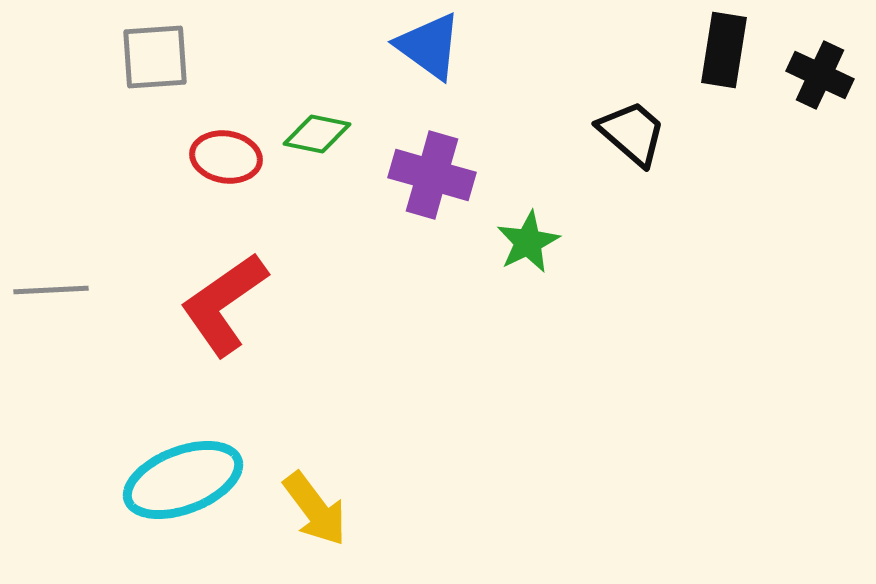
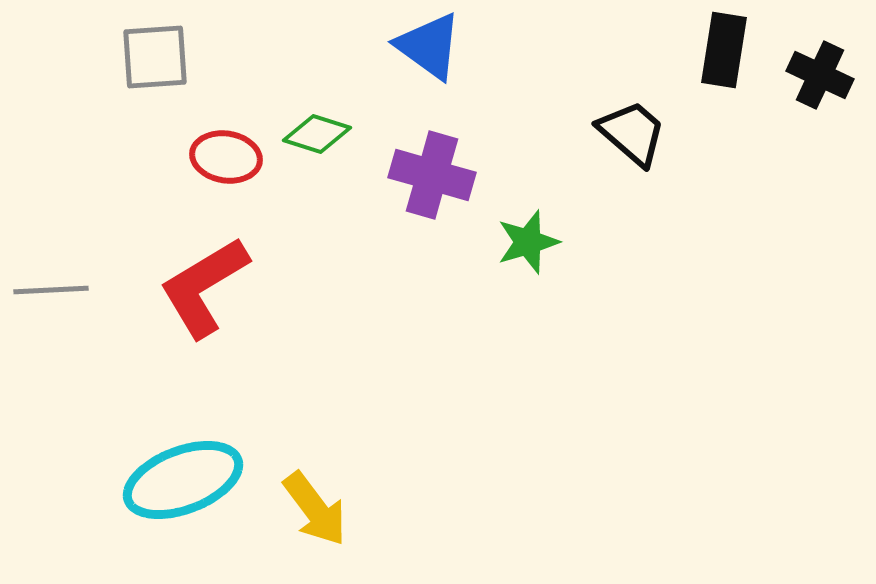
green diamond: rotated 6 degrees clockwise
green star: rotated 10 degrees clockwise
red L-shape: moved 20 px left, 17 px up; rotated 4 degrees clockwise
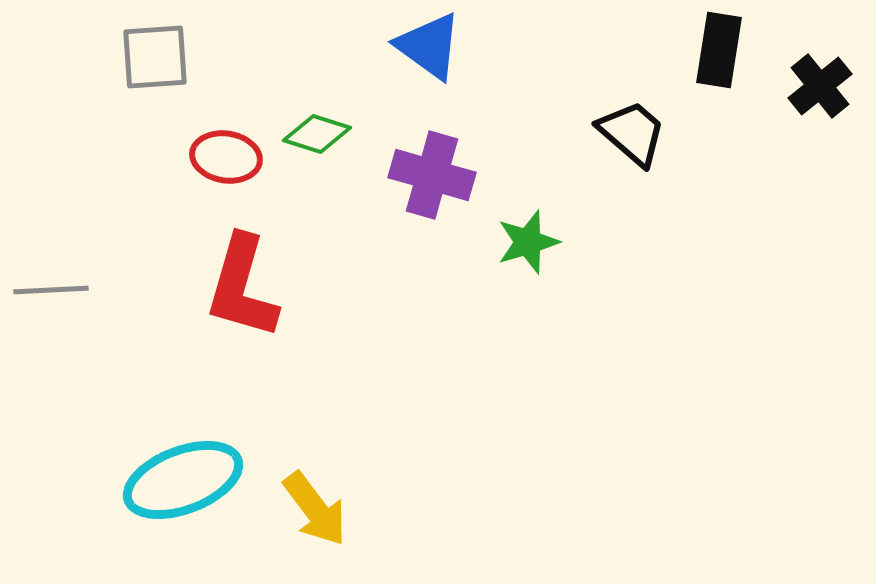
black rectangle: moved 5 px left
black cross: moved 11 px down; rotated 26 degrees clockwise
red L-shape: moved 38 px right; rotated 43 degrees counterclockwise
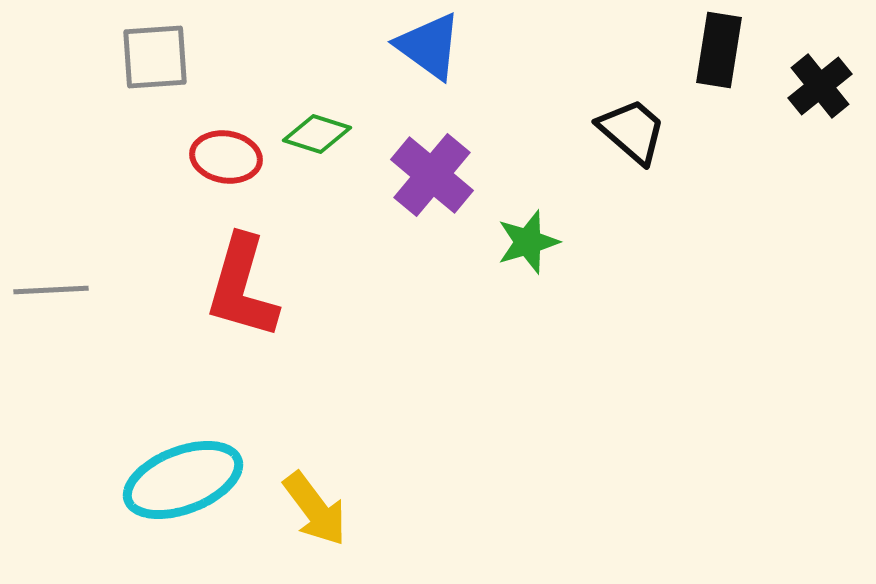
black trapezoid: moved 2 px up
purple cross: rotated 24 degrees clockwise
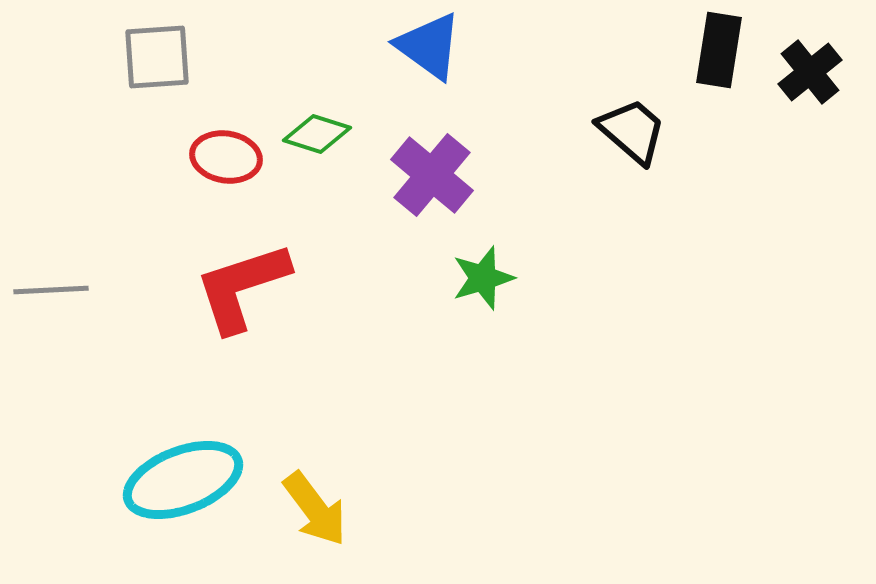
gray square: moved 2 px right
black cross: moved 10 px left, 14 px up
green star: moved 45 px left, 36 px down
red L-shape: rotated 56 degrees clockwise
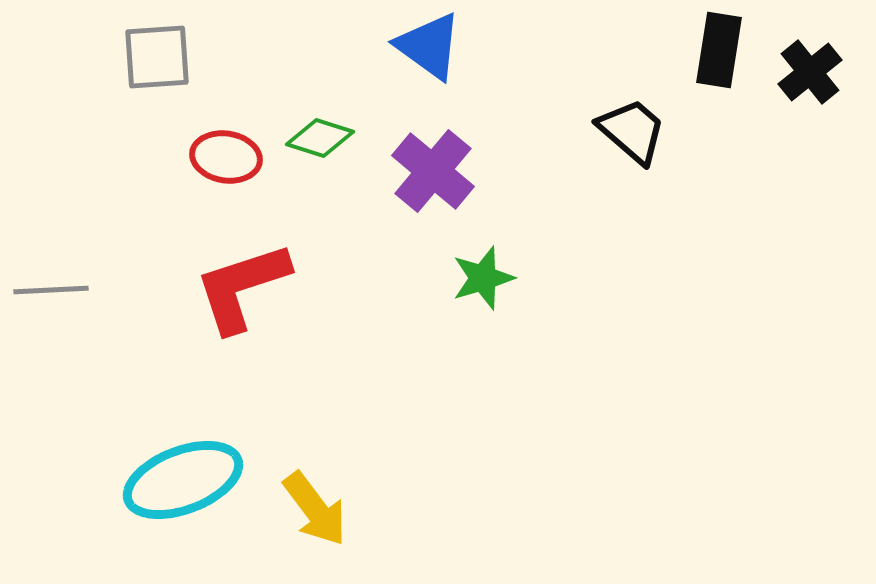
green diamond: moved 3 px right, 4 px down
purple cross: moved 1 px right, 4 px up
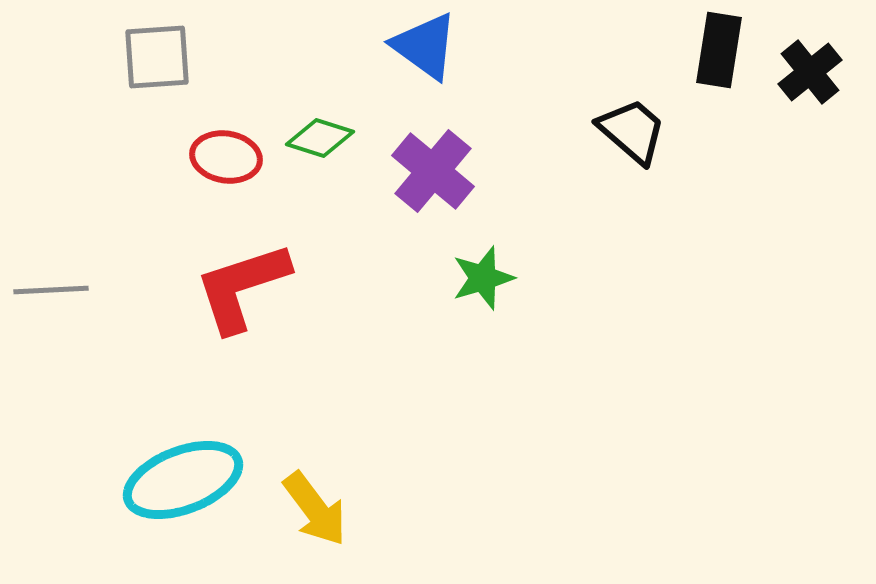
blue triangle: moved 4 px left
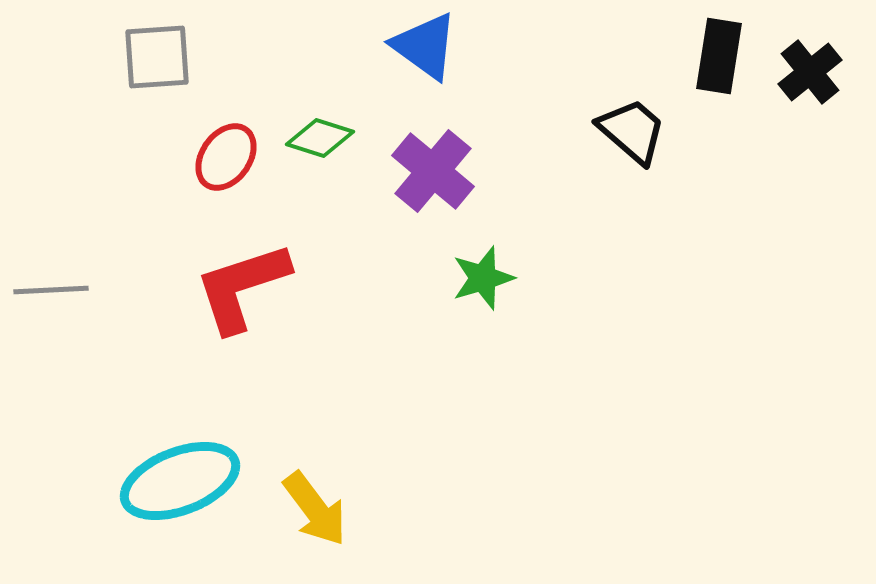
black rectangle: moved 6 px down
red ellipse: rotated 64 degrees counterclockwise
cyan ellipse: moved 3 px left, 1 px down
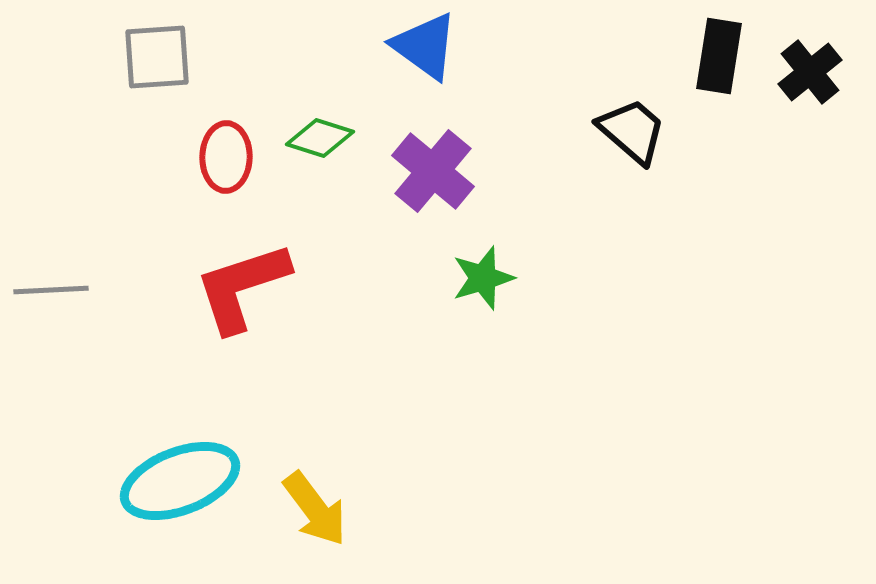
red ellipse: rotated 34 degrees counterclockwise
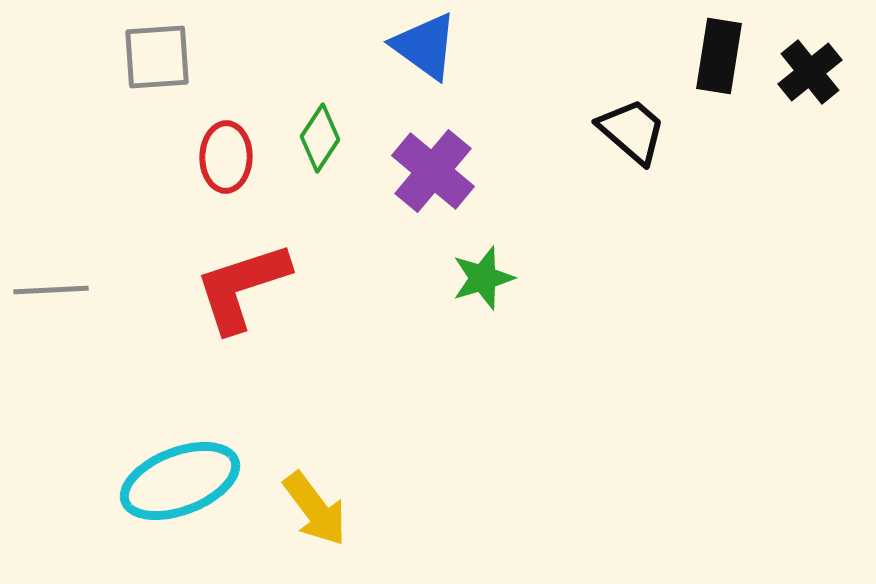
green diamond: rotated 74 degrees counterclockwise
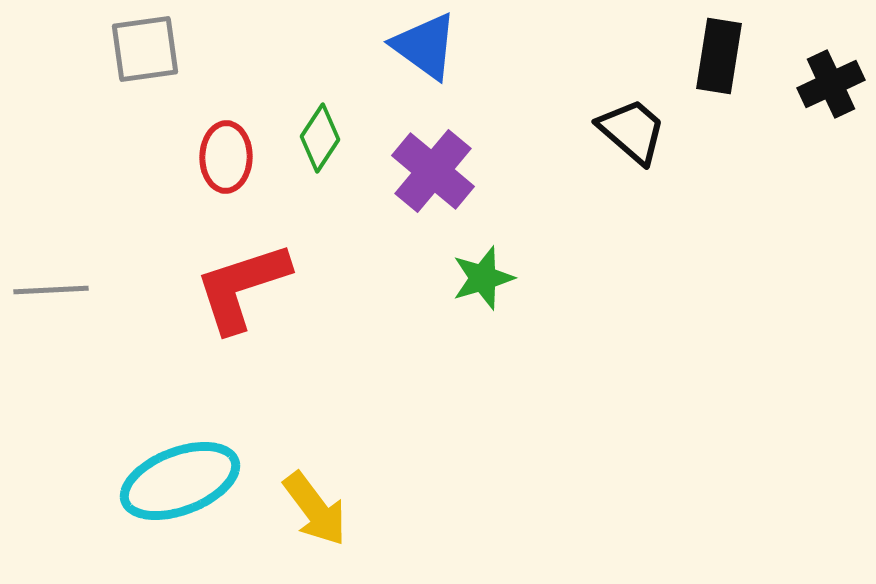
gray square: moved 12 px left, 8 px up; rotated 4 degrees counterclockwise
black cross: moved 21 px right, 12 px down; rotated 14 degrees clockwise
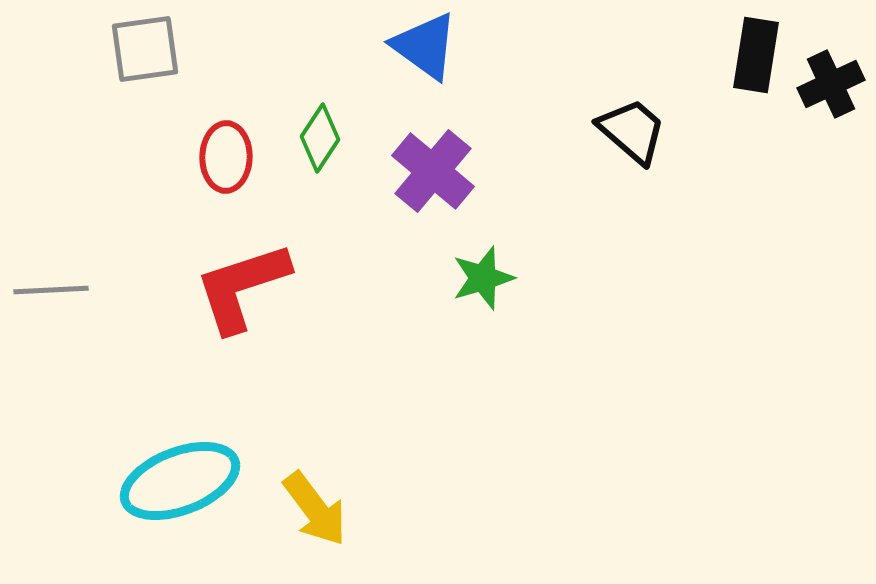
black rectangle: moved 37 px right, 1 px up
